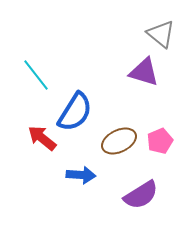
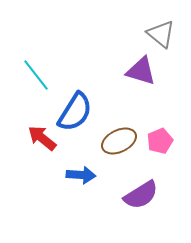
purple triangle: moved 3 px left, 1 px up
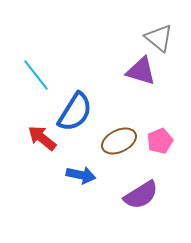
gray triangle: moved 2 px left, 4 px down
blue arrow: rotated 8 degrees clockwise
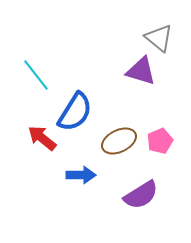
blue arrow: rotated 12 degrees counterclockwise
